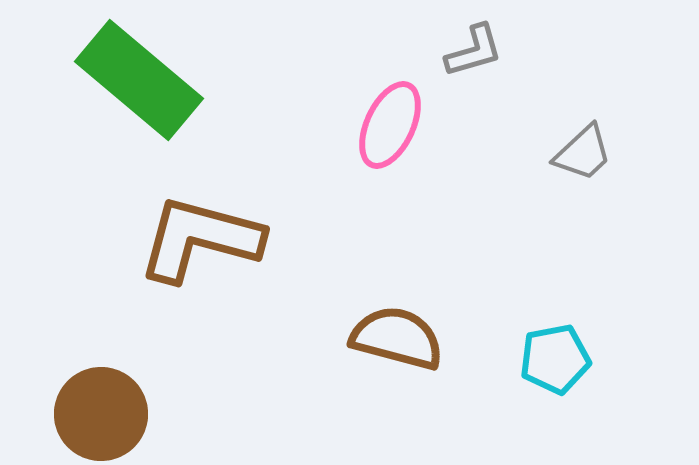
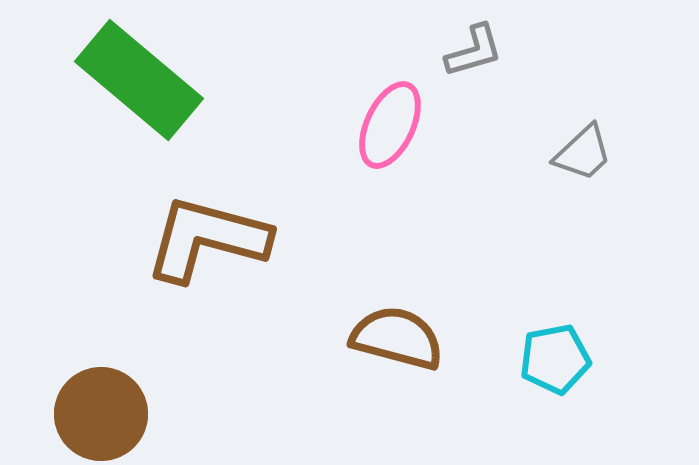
brown L-shape: moved 7 px right
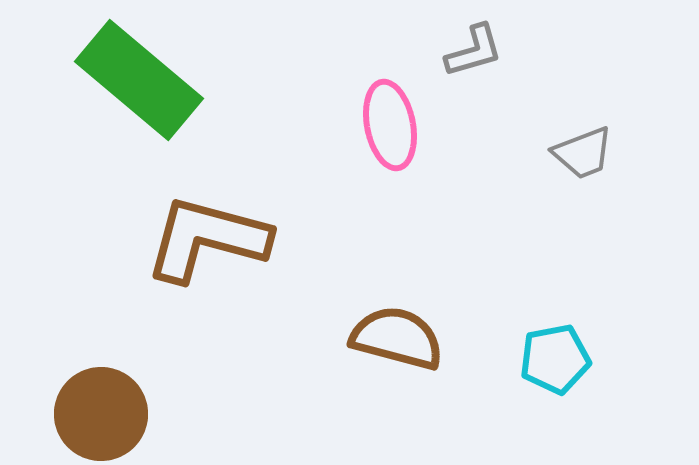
pink ellipse: rotated 36 degrees counterclockwise
gray trapezoid: rotated 22 degrees clockwise
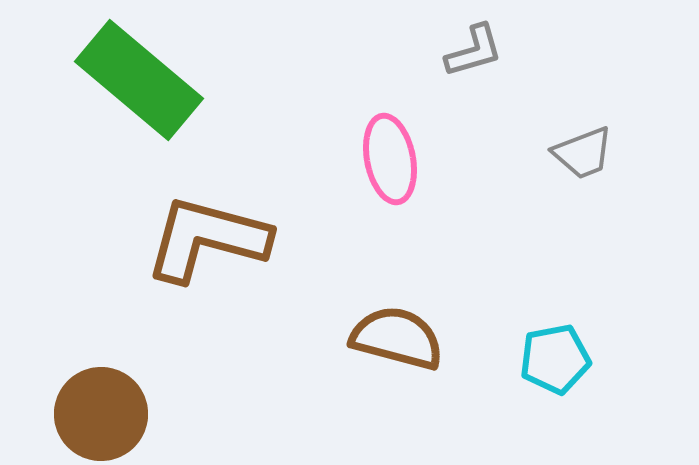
pink ellipse: moved 34 px down
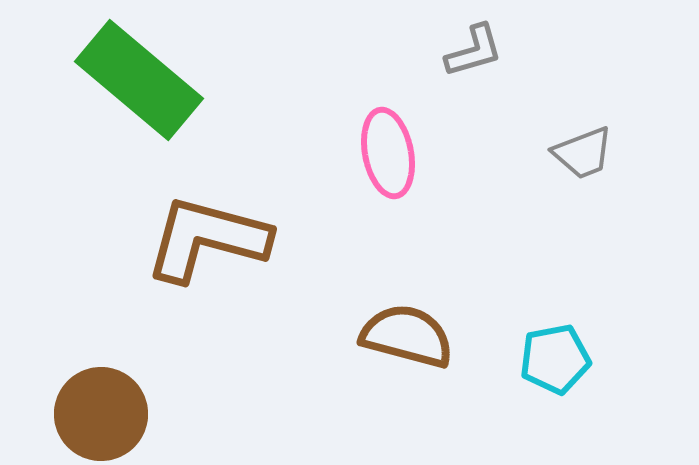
pink ellipse: moved 2 px left, 6 px up
brown semicircle: moved 10 px right, 2 px up
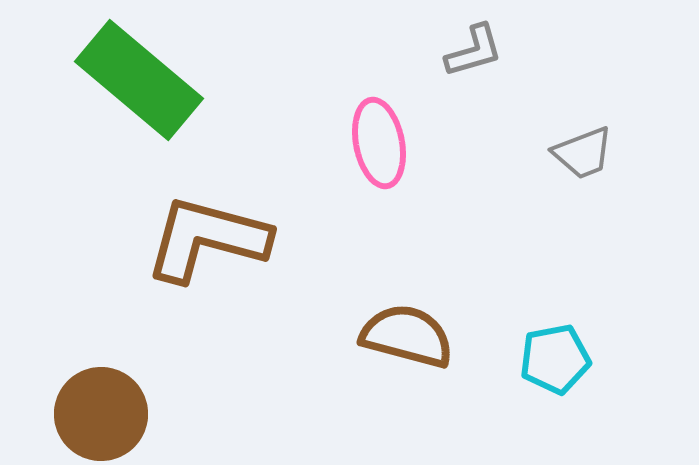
pink ellipse: moved 9 px left, 10 px up
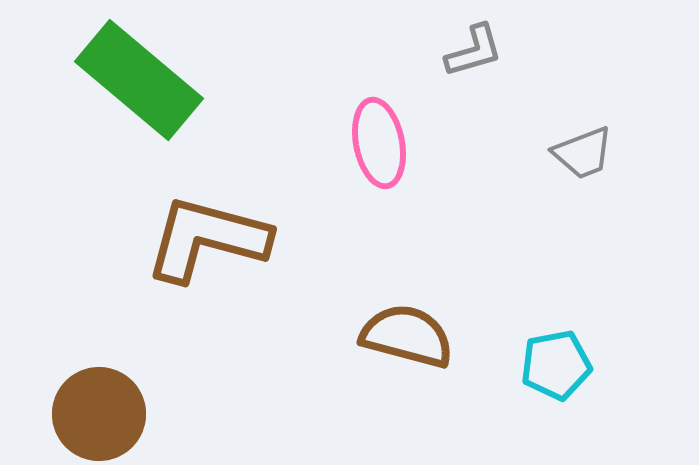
cyan pentagon: moved 1 px right, 6 px down
brown circle: moved 2 px left
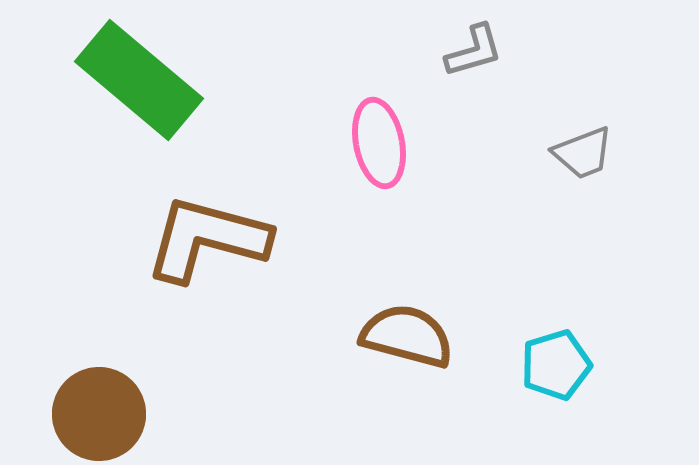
cyan pentagon: rotated 6 degrees counterclockwise
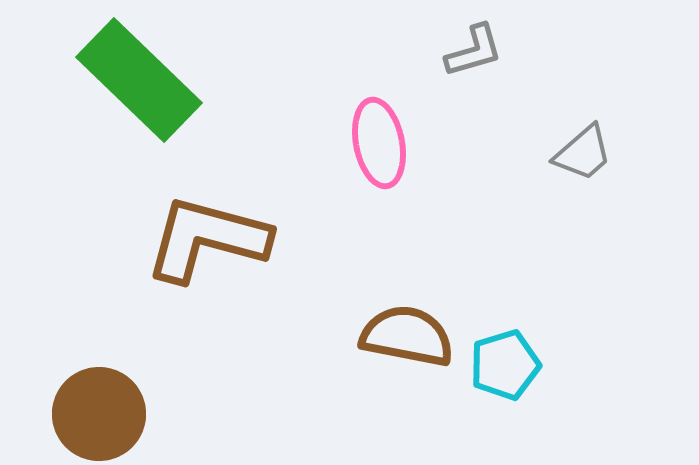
green rectangle: rotated 4 degrees clockwise
gray trapezoid: rotated 20 degrees counterclockwise
brown semicircle: rotated 4 degrees counterclockwise
cyan pentagon: moved 51 px left
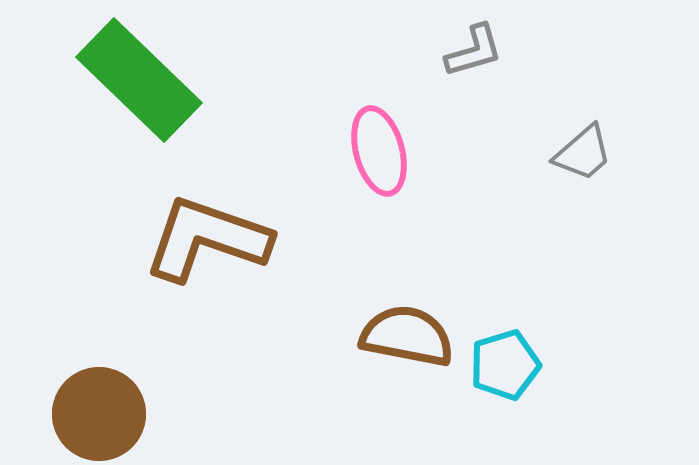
pink ellipse: moved 8 px down; rotated 4 degrees counterclockwise
brown L-shape: rotated 4 degrees clockwise
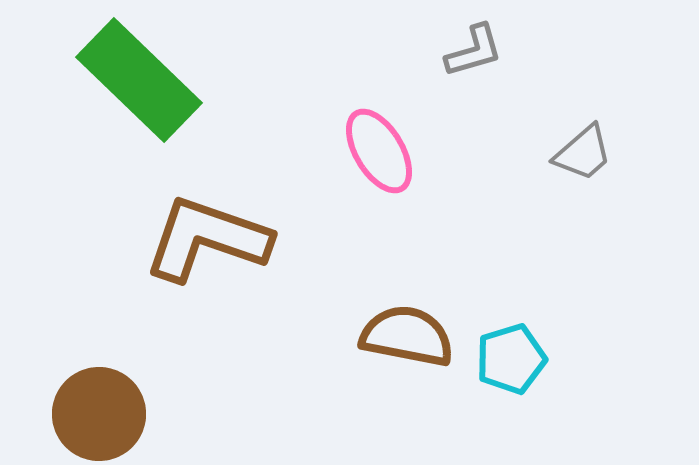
pink ellipse: rotated 16 degrees counterclockwise
cyan pentagon: moved 6 px right, 6 px up
